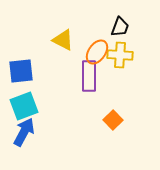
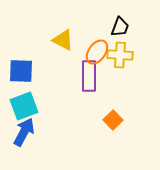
blue square: rotated 8 degrees clockwise
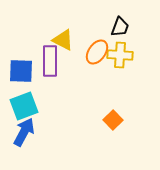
purple rectangle: moved 39 px left, 15 px up
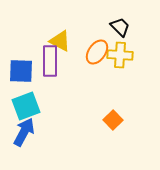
black trapezoid: rotated 65 degrees counterclockwise
yellow triangle: moved 3 px left, 1 px down
cyan square: moved 2 px right
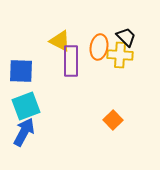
black trapezoid: moved 6 px right, 10 px down
orange ellipse: moved 2 px right, 5 px up; rotated 25 degrees counterclockwise
purple rectangle: moved 21 px right
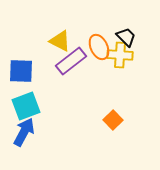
orange ellipse: rotated 35 degrees counterclockwise
purple rectangle: rotated 52 degrees clockwise
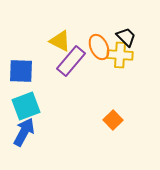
purple rectangle: rotated 12 degrees counterclockwise
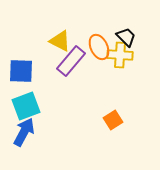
orange square: rotated 12 degrees clockwise
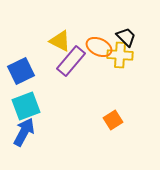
orange ellipse: rotated 40 degrees counterclockwise
blue square: rotated 28 degrees counterclockwise
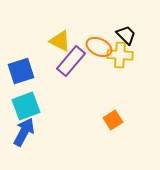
black trapezoid: moved 2 px up
blue square: rotated 8 degrees clockwise
